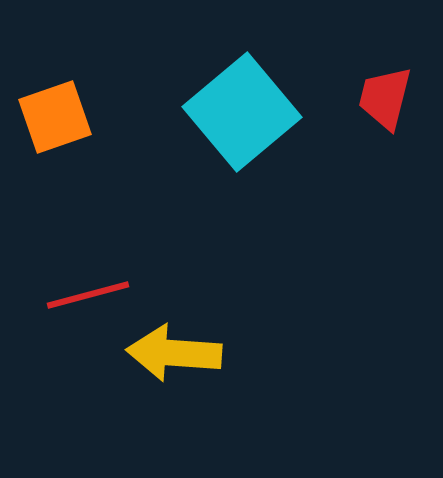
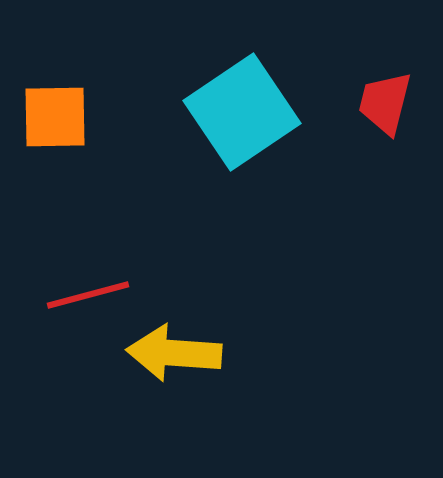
red trapezoid: moved 5 px down
cyan square: rotated 6 degrees clockwise
orange square: rotated 18 degrees clockwise
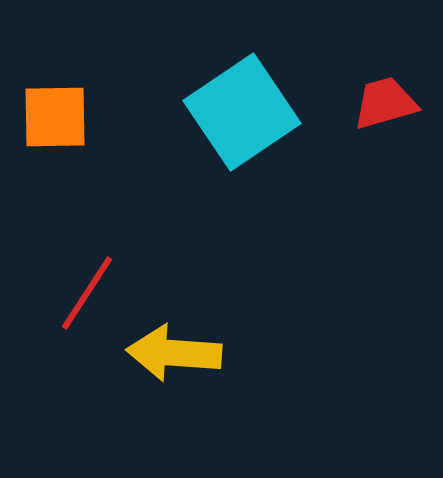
red trapezoid: rotated 60 degrees clockwise
red line: moved 1 px left, 2 px up; rotated 42 degrees counterclockwise
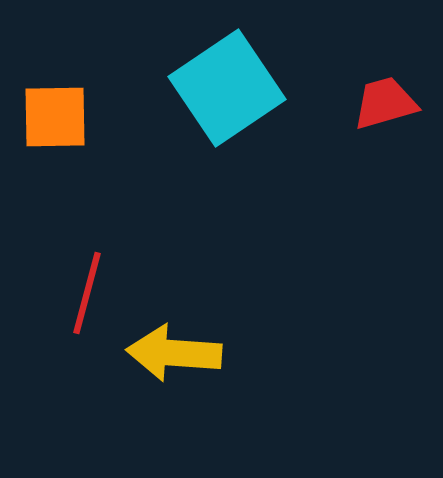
cyan square: moved 15 px left, 24 px up
red line: rotated 18 degrees counterclockwise
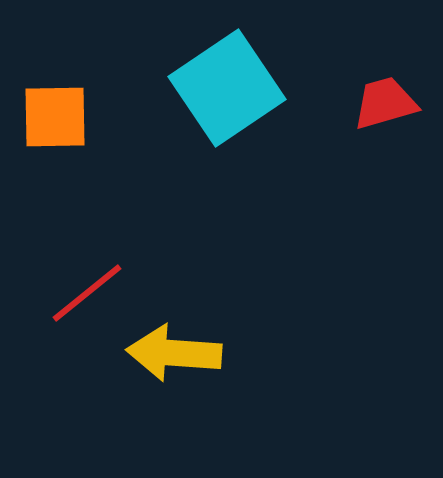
red line: rotated 36 degrees clockwise
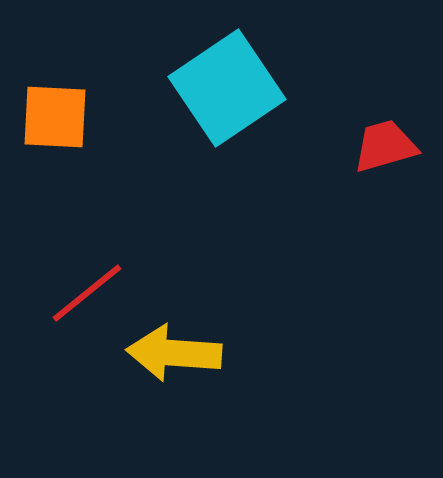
red trapezoid: moved 43 px down
orange square: rotated 4 degrees clockwise
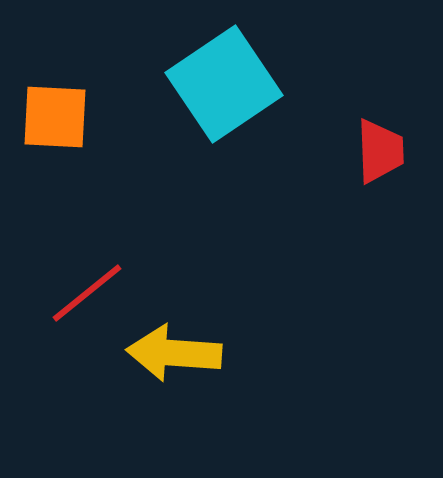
cyan square: moved 3 px left, 4 px up
red trapezoid: moved 5 px left, 5 px down; rotated 104 degrees clockwise
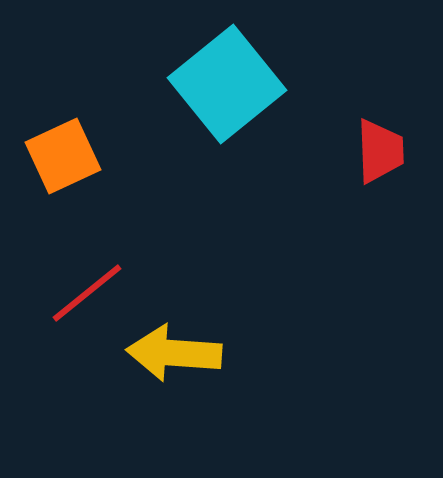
cyan square: moved 3 px right; rotated 5 degrees counterclockwise
orange square: moved 8 px right, 39 px down; rotated 28 degrees counterclockwise
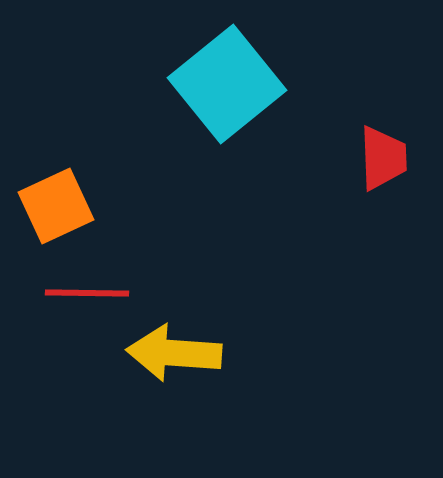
red trapezoid: moved 3 px right, 7 px down
orange square: moved 7 px left, 50 px down
red line: rotated 40 degrees clockwise
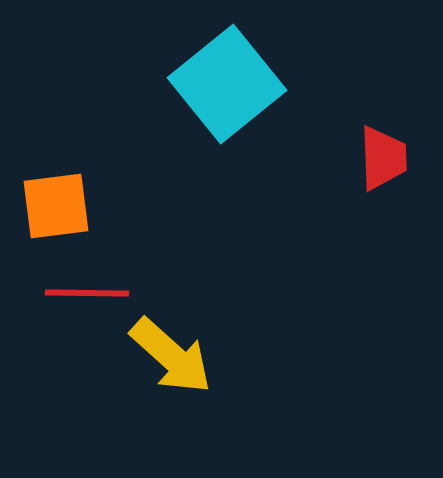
orange square: rotated 18 degrees clockwise
yellow arrow: moved 3 px left, 3 px down; rotated 142 degrees counterclockwise
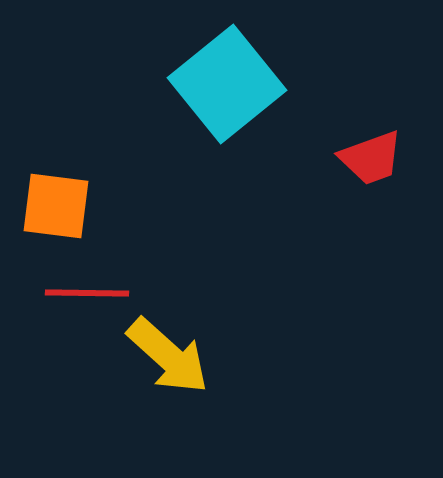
red trapezoid: moved 12 px left; rotated 72 degrees clockwise
orange square: rotated 14 degrees clockwise
yellow arrow: moved 3 px left
